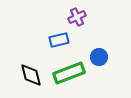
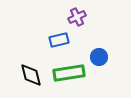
green rectangle: rotated 12 degrees clockwise
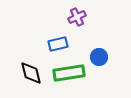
blue rectangle: moved 1 px left, 4 px down
black diamond: moved 2 px up
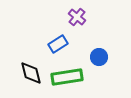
purple cross: rotated 24 degrees counterclockwise
blue rectangle: rotated 18 degrees counterclockwise
green rectangle: moved 2 px left, 4 px down
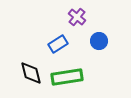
blue circle: moved 16 px up
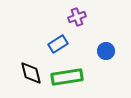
purple cross: rotated 30 degrees clockwise
blue circle: moved 7 px right, 10 px down
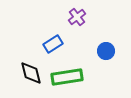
purple cross: rotated 18 degrees counterclockwise
blue rectangle: moved 5 px left
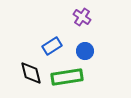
purple cross: moved 5 px right; rotated 18 degrees counterclockwise
blue rectangle: moved 1 px left, 2 px down
blue circle: moved 21 px left
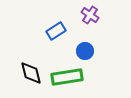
purple cross: moved 8 px right, 2 px up
blue rectangle: moved 4 px right, 15 px up
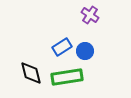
blue rectangle: moved 6 px right, 16 px down
